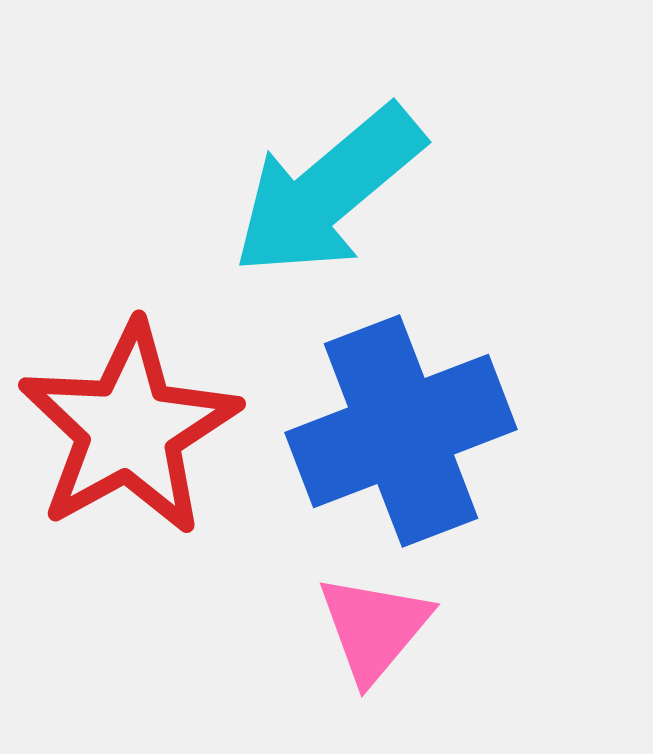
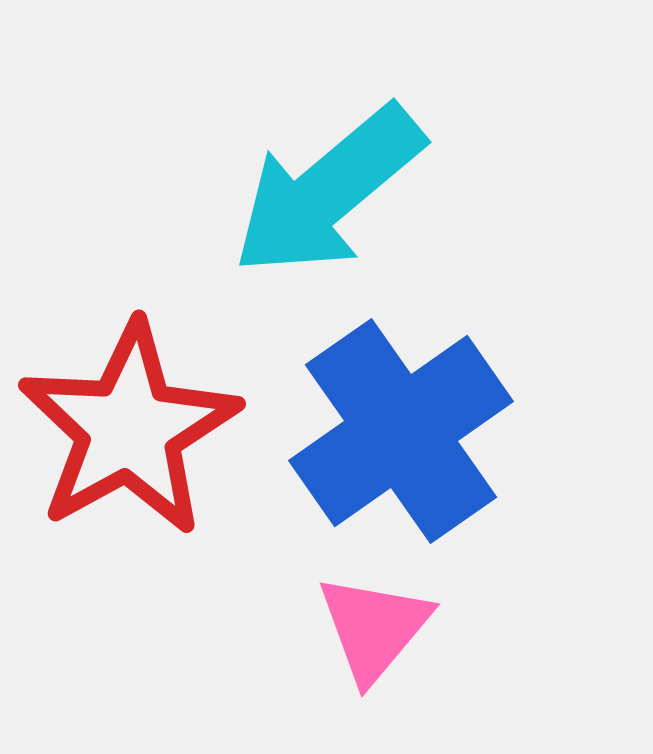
blue cross: rotated 14 degrees counterclockwise
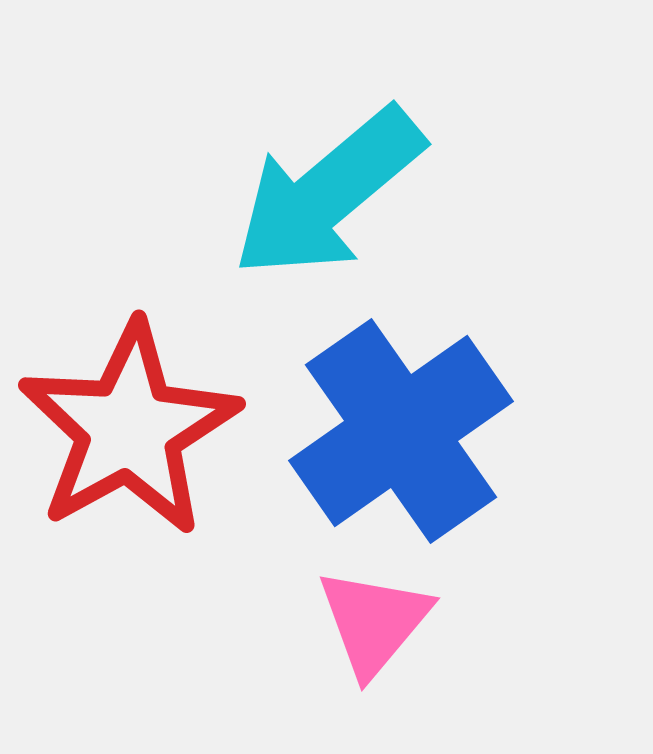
cyan arrow: moved 2 px down
pink triangle: moved 6 px up
